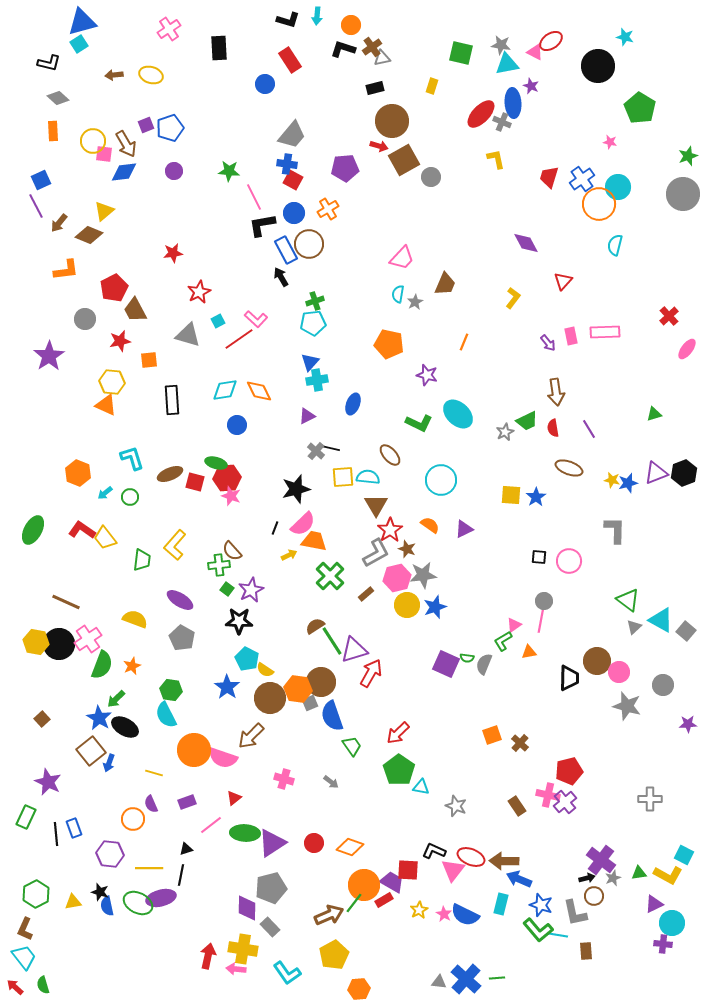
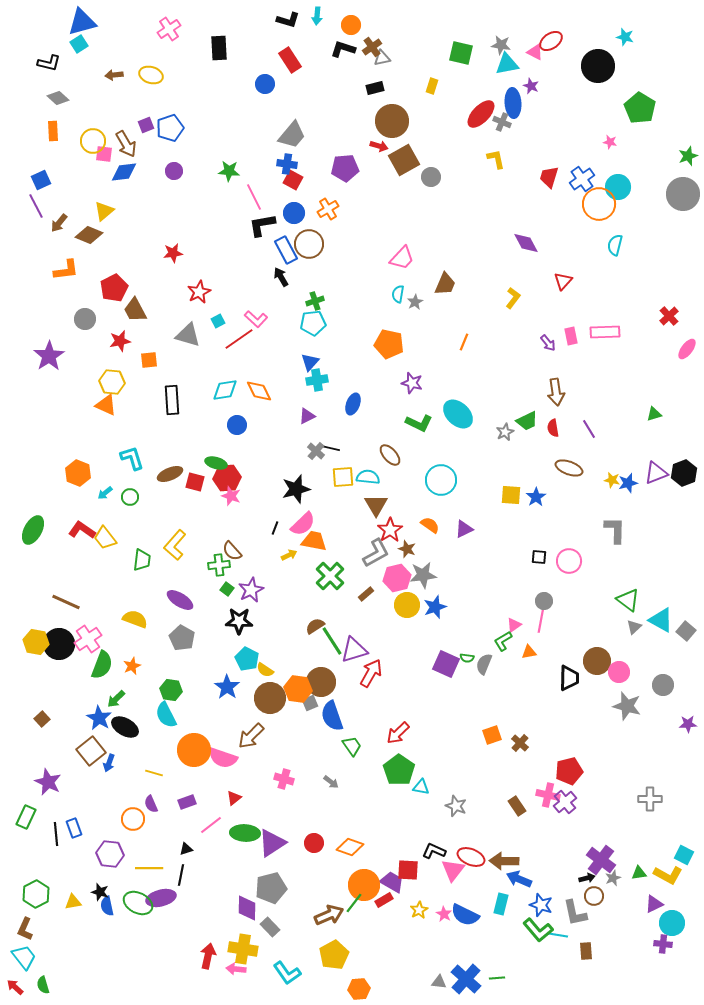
purple star at (427, 375): moved 15 px left, 8 px down
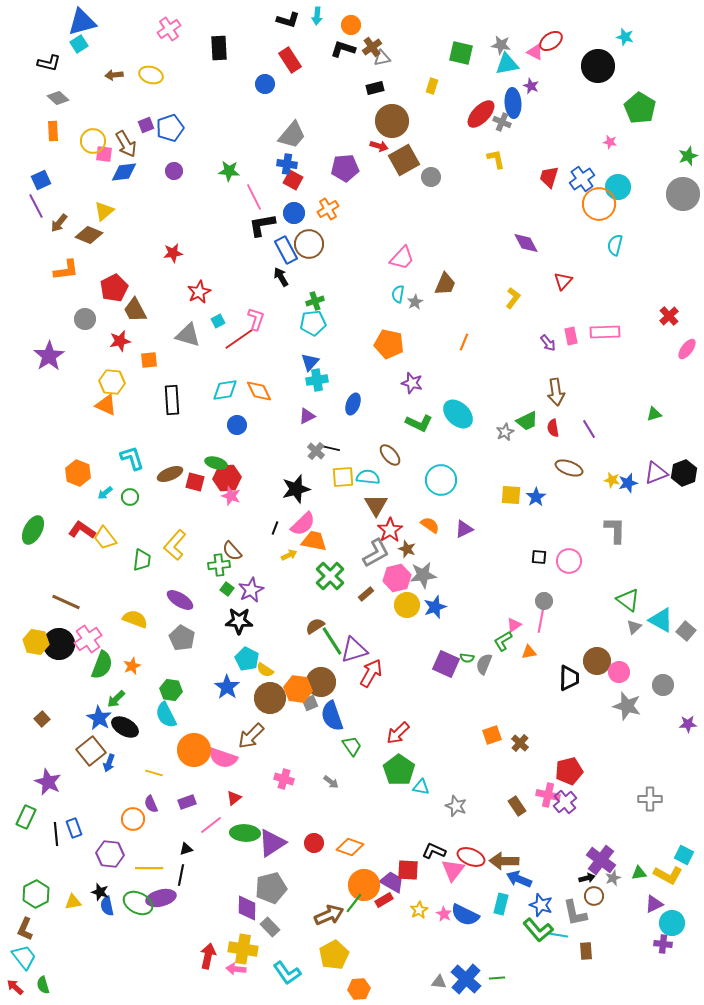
pink L-shape at (256, 319): rotated 115 degrees counterclockwise
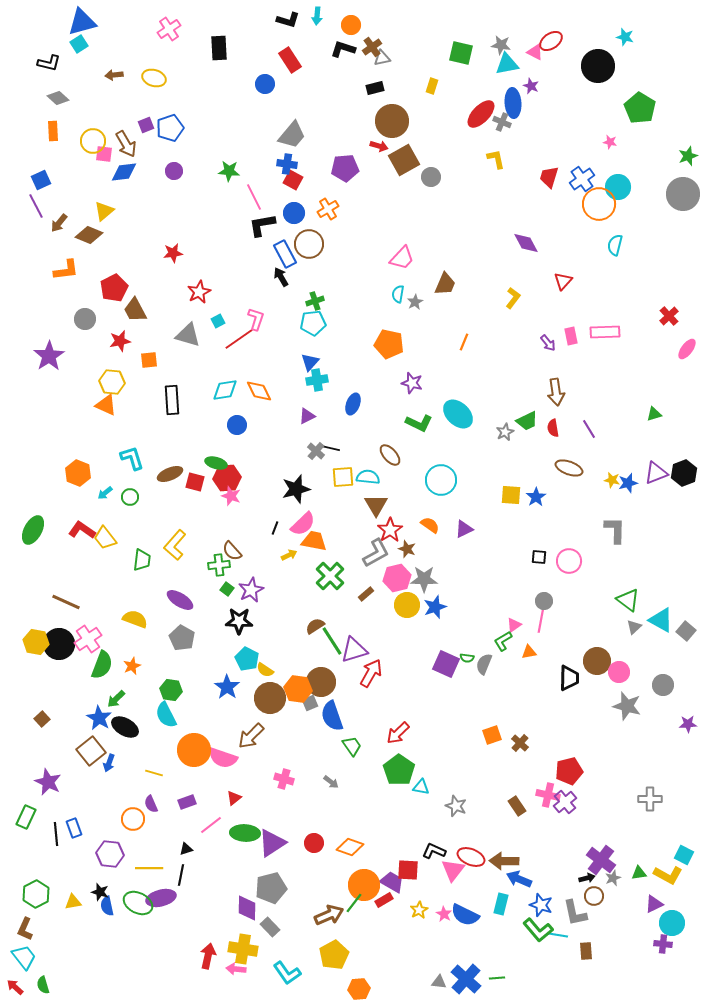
yellow ellipse at (151, 75): moved 3 px right, 3 px down
blue rectangle at (286, 250): moved 1 px left, 4 px down
gray star at (423, 575): moved 1 px right, 4 px down; rotated 8 degrees clockwise
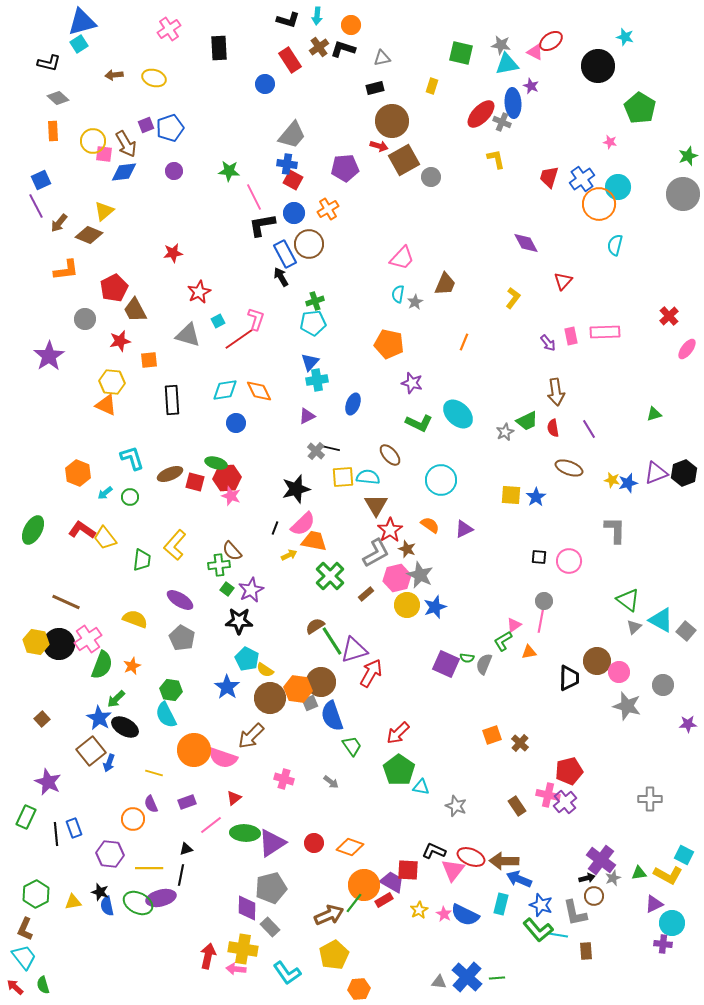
brown cross at (372, 47): moved 53 px left
blue circle at (237, 425): moved 1 px left, 2 px up
gray star at (424, 579): moved 4 px left, 4 px up; rotated 24 degrees clockwise
blue cross at (466, 979): moved 1 px right, 2 px up
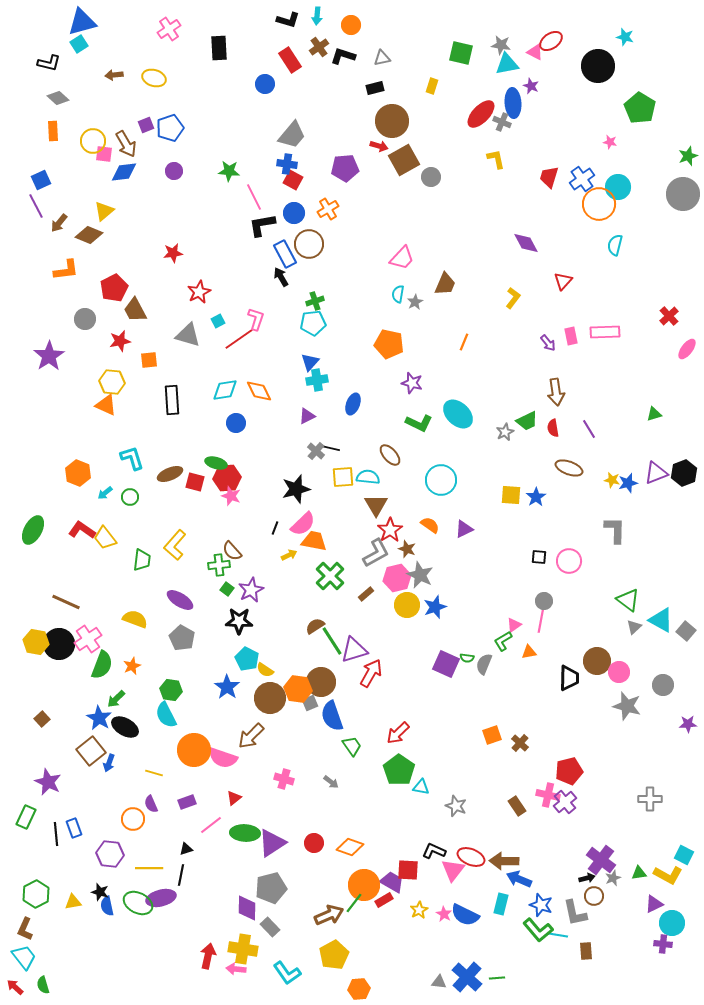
black L-shape at (343, 49): moved 7 px down
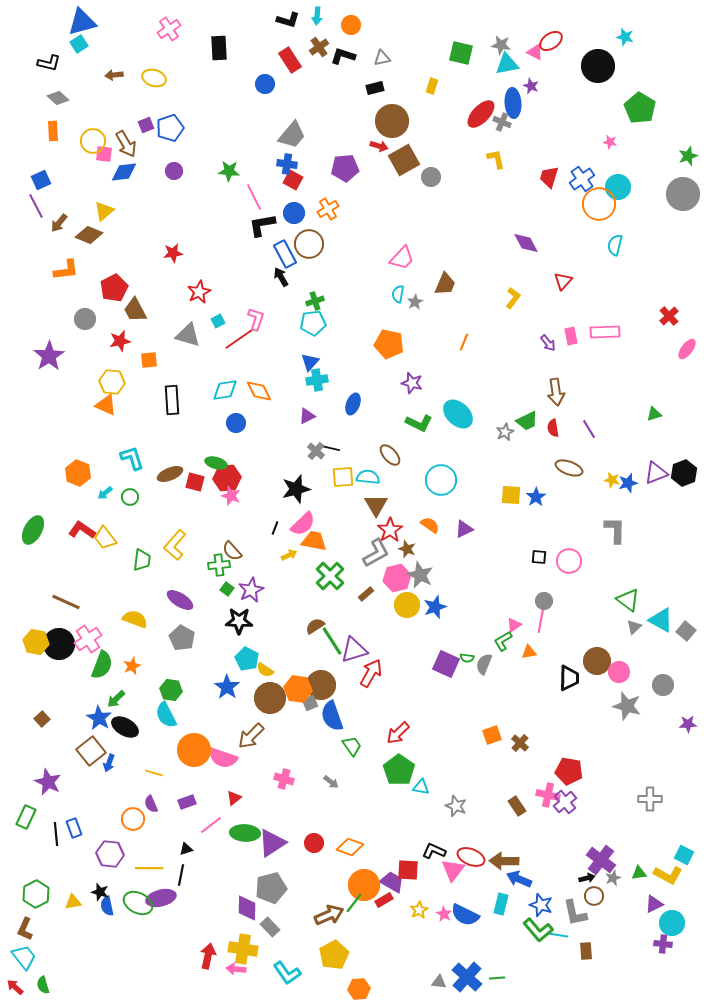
brown circle at (321, 682): moved 3 px down
red pentagon at (569, 771): rotated 24 degrees clockwise
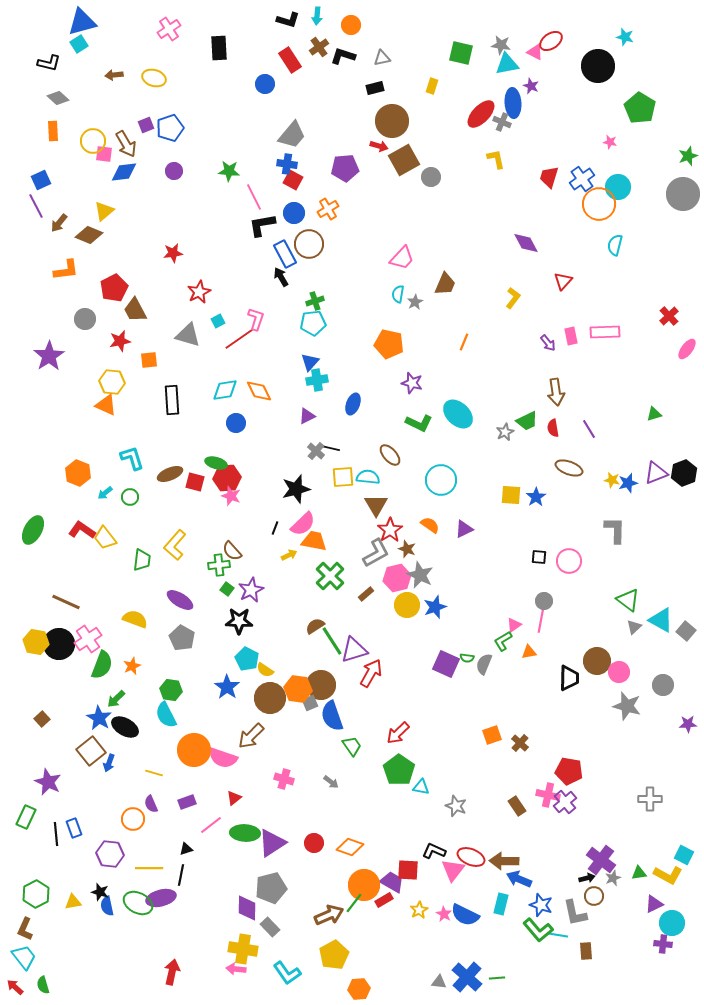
red arrow at (208, 956): moved 36 px left, 16 px down
